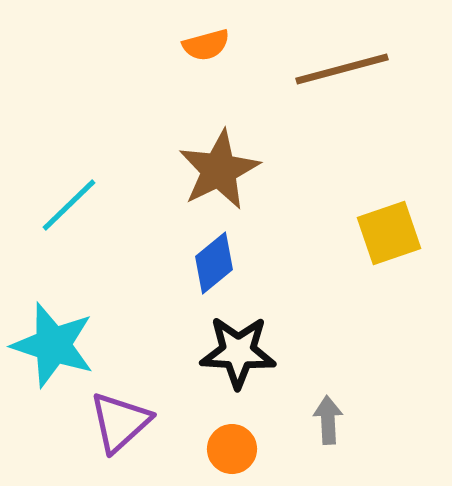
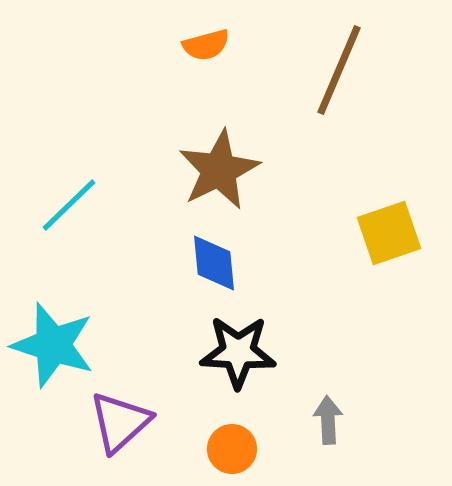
brown line: moved 3 px left, 1 px down; rotated 52 degrees counterclockwise
blue diamond: rotated 56 degrees counterclockwise
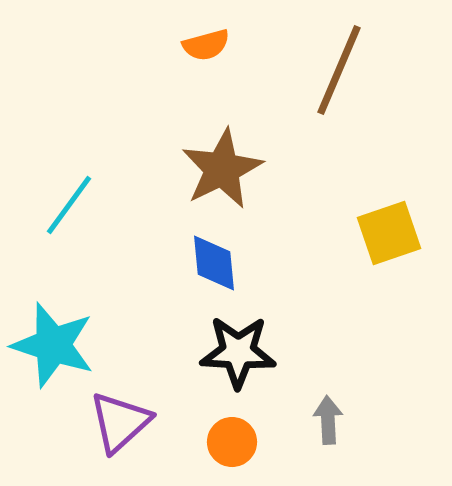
brown star: moved 3 px right, 1 px up
cyan line: rotated 10 degrees counterclockwise
orange circle: moved 7 px up
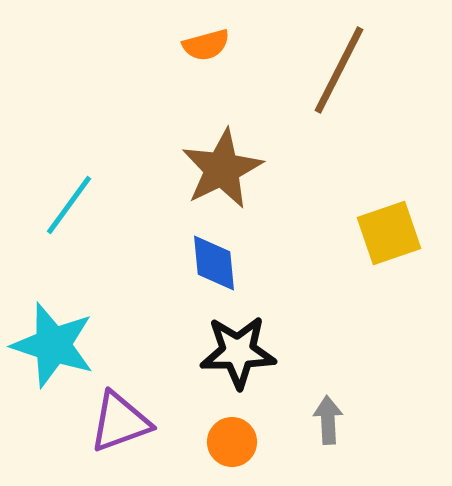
brown line: rotated 4 degrees clockwise
black star: rotated 4 degrees counterclockwise
purple triangle: rotated 22 degrees clockwise
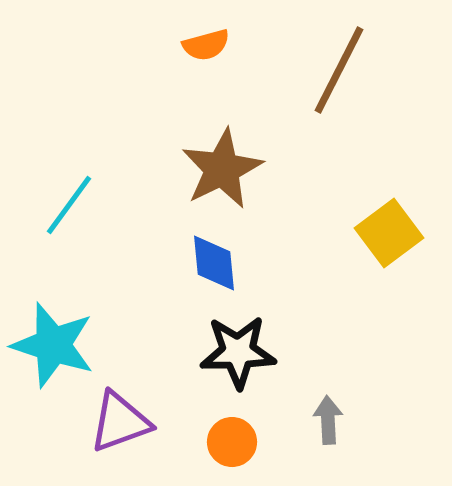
yellow square: rotated 18 degrees counterclockwise
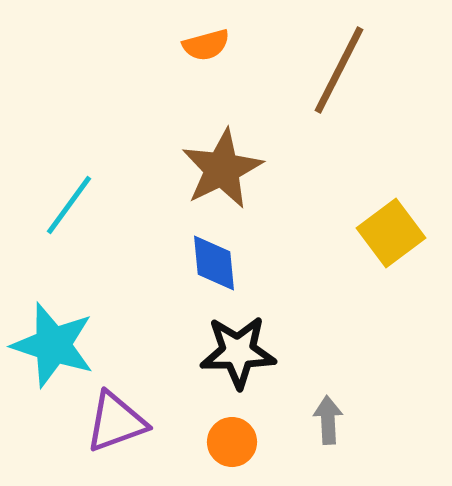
yellow square: moved 2 px right
purple triangle: moved 4 px left
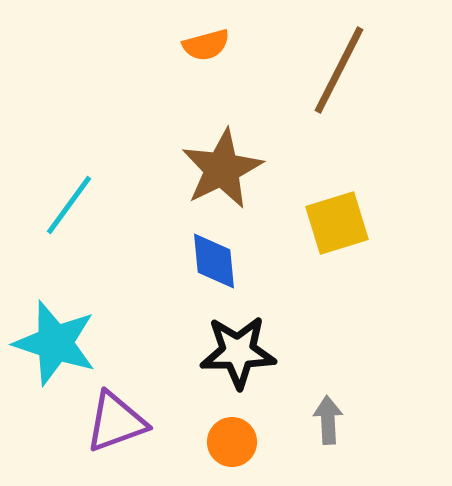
yellow square: moved 54 px left, 10 px up; rotated 20 degrees clockwise
blue diamond: moved 2 px up
cyan star: moved 2 px right, 2 px up
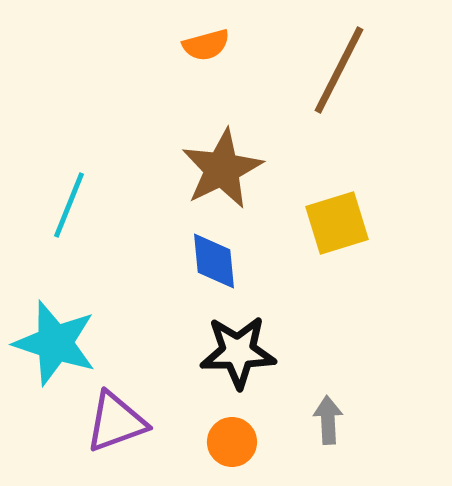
cyan line: rotated 14 degrees counterclockwise
